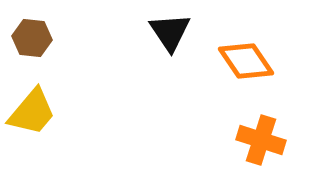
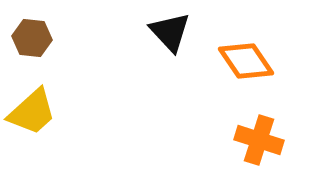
black triangle: rotated 9 degrees counterclockwise
yellow trapezoid: rotated 8 degrees clockwise
orange cross: moved 2 px left
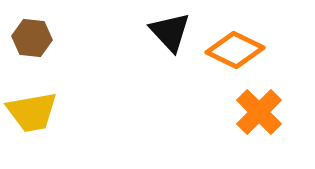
orange diamond: moved 11 px left, 11 px up; rotated 30 degrees counterclockwise
yellow trapezoid: rotated 32 degrees clockwise
orange cross: moved 28 px up; rotated 27 degrees clockwise
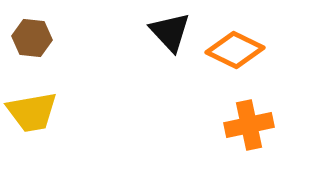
orange cross: moved 10 px left, 13 px down; rotated 33 degrees clockwise
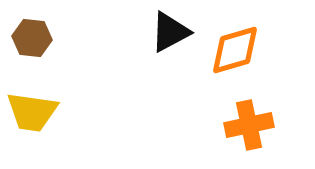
black triangle: rotated 45 degrees clockwise
orange diamond: rotated 42 degrees counterclockwise
yellow trapezoid: rotated 18 degrees clockwise
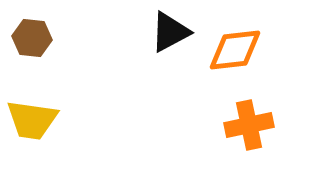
orange diamond: rotated 10 degrees clockwise
yellow trapezoid: moved 8 px down
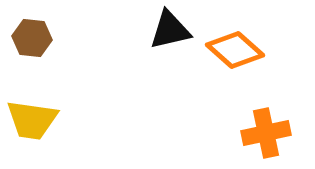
black triangle: moved 2 px up; rotated 15 degrees clockwise
orange diamond: rotated 48 degrees clockwise
orange cross: moved 17 px right, 8 px down
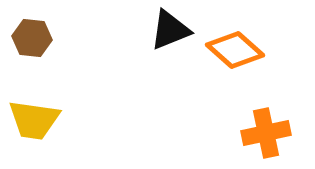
black triangle: rotated 9 degrees counterclockwise
yellow trapezoid: moved 2 px right
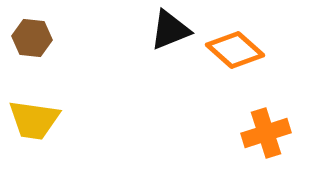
orange cross: rotated 6 degrees counterclockwise
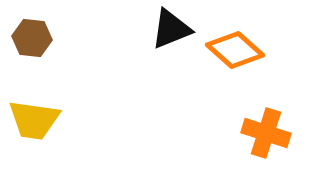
black triangle: moved 1 px right, 1 px up
orange cross: rotated 36 degrees clockwise
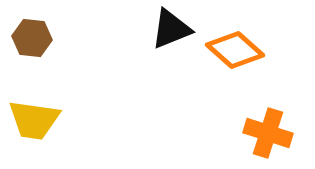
orange cross: moved 2 px right
